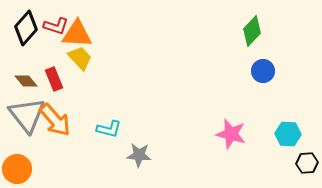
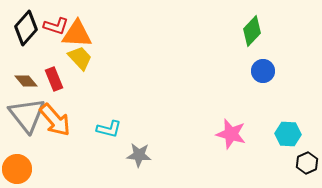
black hexagon: rotated 20 degrees counterclockwise
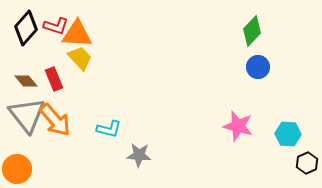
blue circle: moved 5 px left, 4 px up
pink star: moved 7 px right, 8 px up
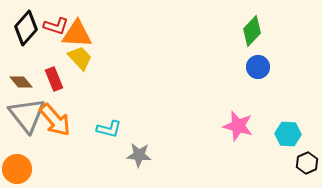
brown diamond: moved 5 px left, 1 px down
